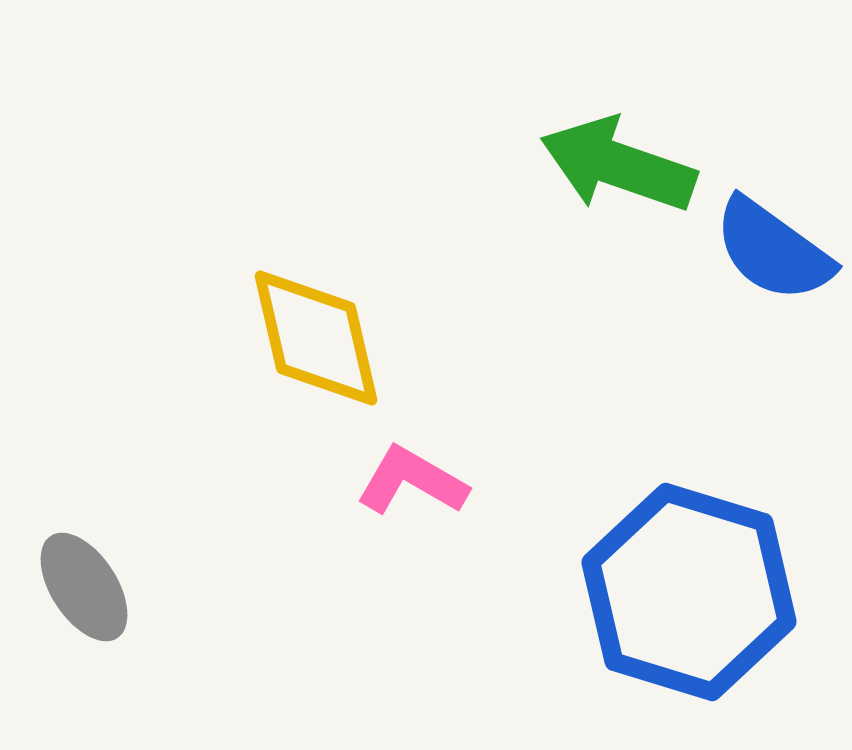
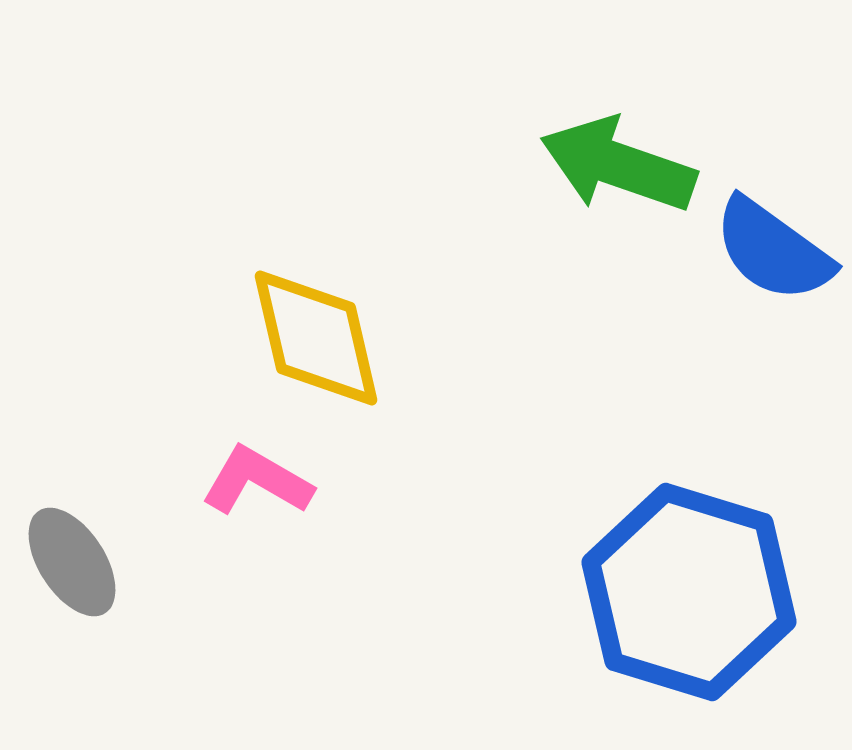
pink L-shape: moved 155 px left
gray ellipse: moved 12 px left, 25 px up
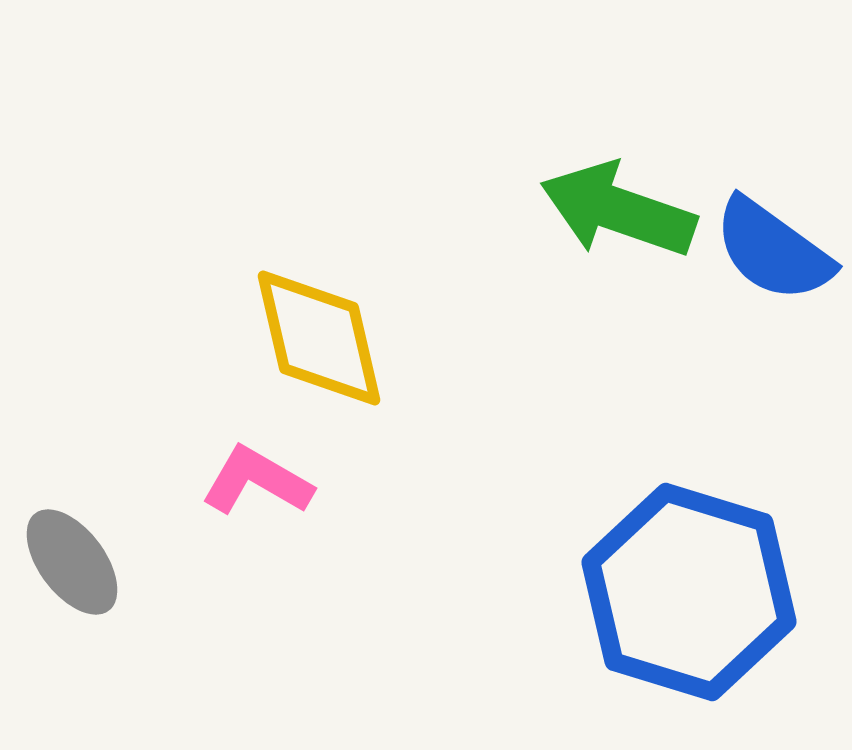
green arrow: moved 45 px down
yellow diamond: moved 3 px right
gray ellipse: rotated 4 degrees counterclockwise
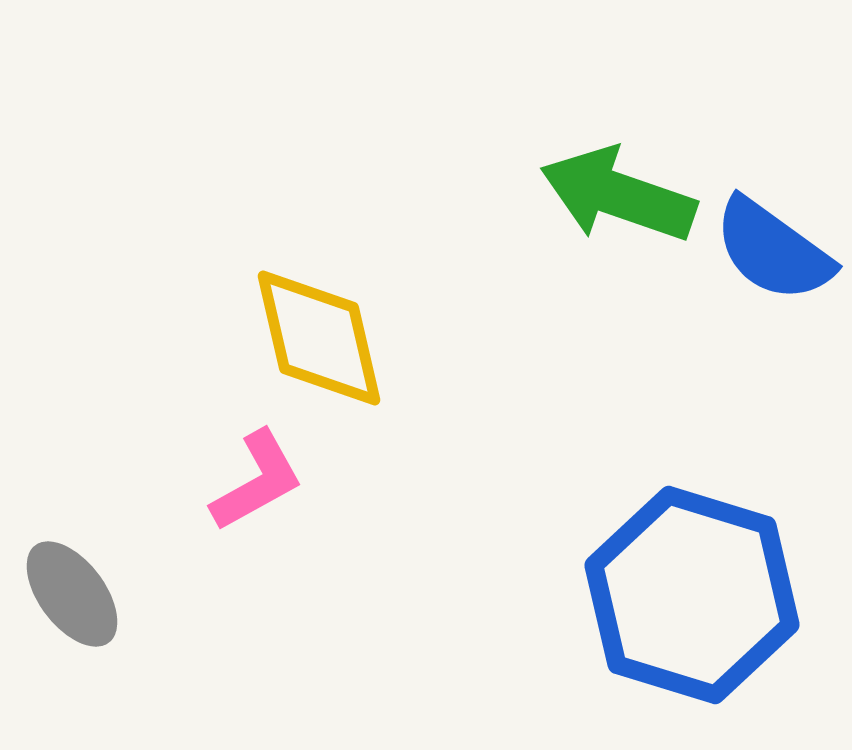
green arrow: moved 15 px up
pink L-shape: rotated 121 degrees clockwise
gray ellipse: moved 32 px down
blue hexagon: moved 3 px right, 3 px down
